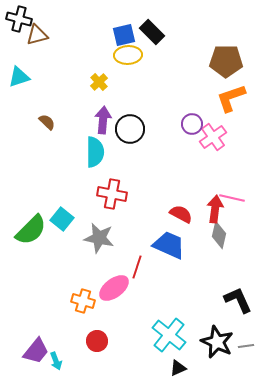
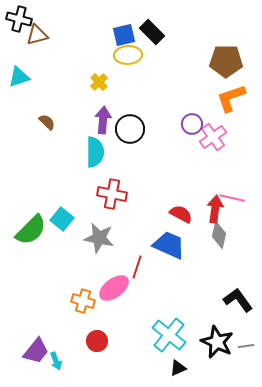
black L-shape: rotated 12 degrees counterclockwise
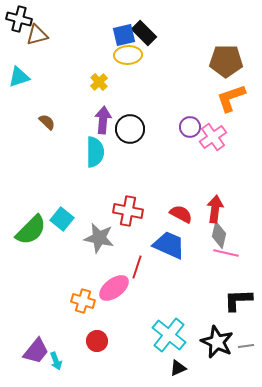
black rectangle: moved 8 px left, 1 px down
purple circle: moved 2 px left, 3 px down
red cross: moved 16 px right, 17 px down
pink line: moved 6 px left, 55 px down
black L-shape: rotated 56 degrees counterclockwise
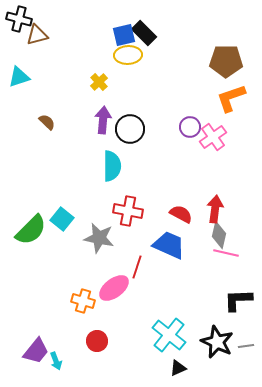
cyan semicircle: moved 17 px right, 14 px down
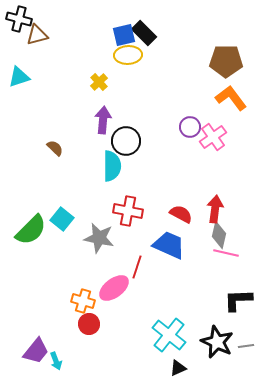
orange L-shape: rotated 72 degrees clockwise
brown semicircle: moved 8 px right, 26 px down
black circle: moved 4 px left, 12 px down
red circle: moved 8 px left, 17 px up
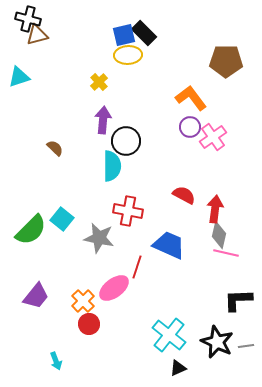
black cross: moved 9 px right
orange L-shape: moved 40 px left
red semicircle: moved 3 px right, 19 px up
orange cross: rotated 30 degrees clockwise
purple trapezoid: moved 55 px up
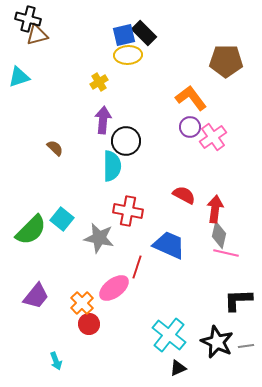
yellow cross: rotated 12 degrees clockwise
orange cross: moved 1 px left, 2 px down
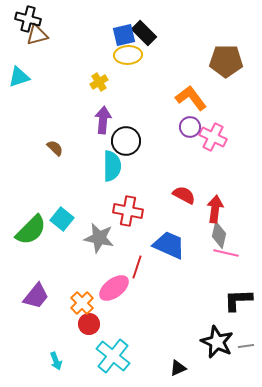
pink cross: rotated 28 degrees counterclockwise
cyan cross: moved 56 px left, 21 px down
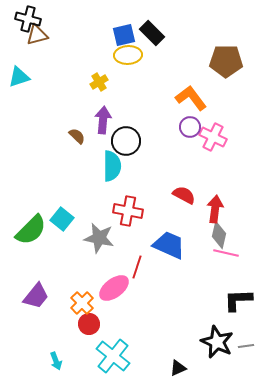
black rectangle: moved 8 px right
brown semicircle: moved 22 px right, 12 px up
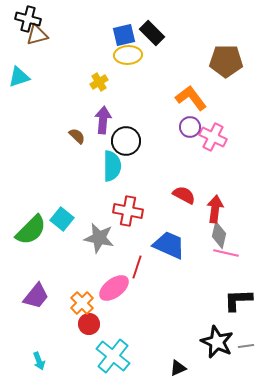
cyan arrow: moved 17 px left
